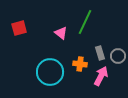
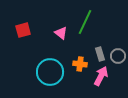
red square: moved 4 px right, 2 px down
gray rectangle: moved 1 px down
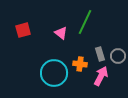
cyan circle: moved 4 px right, 1 px down
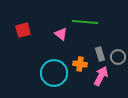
green line: rotated 70 degrees clockwise
pink triangle: moved 1 px down
gray circle: moved 1 px down
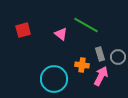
green line: moved 1 px right, 3 px down; rotated 25 degrees clockwise
orange cross: moved 2 px right, 1 px down
cyan circle: moved 6 px down
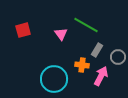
pink triangle: rotated 16 degrees clockwise
gray rectangle: moved 3 px left, 4 px up; rotated 48 degrees clockwise
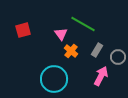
green line: moved 3 px left, 1 px up
orange cross: moved 11 px left, 14 px up; rotated 32 degrees clockwise
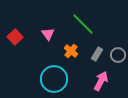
green line: rotated 15 degrees clockwise
red square: moved 8 px left, 7 px down; rotated 28 degrees counterclockwise
pink triangle: moved 13 px left
gray rectangle: moved 4 px down
gray circle: moved 2 px up
pink arrow: moved 5 px down
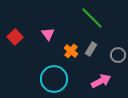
green line: moved 9 px right, 6 px up
gray rectangle: moved 6 px left, 5 px up
pink arrow: rotated 36 degrees clockwise
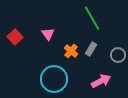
green line: rotated 15 degrees clockwise
